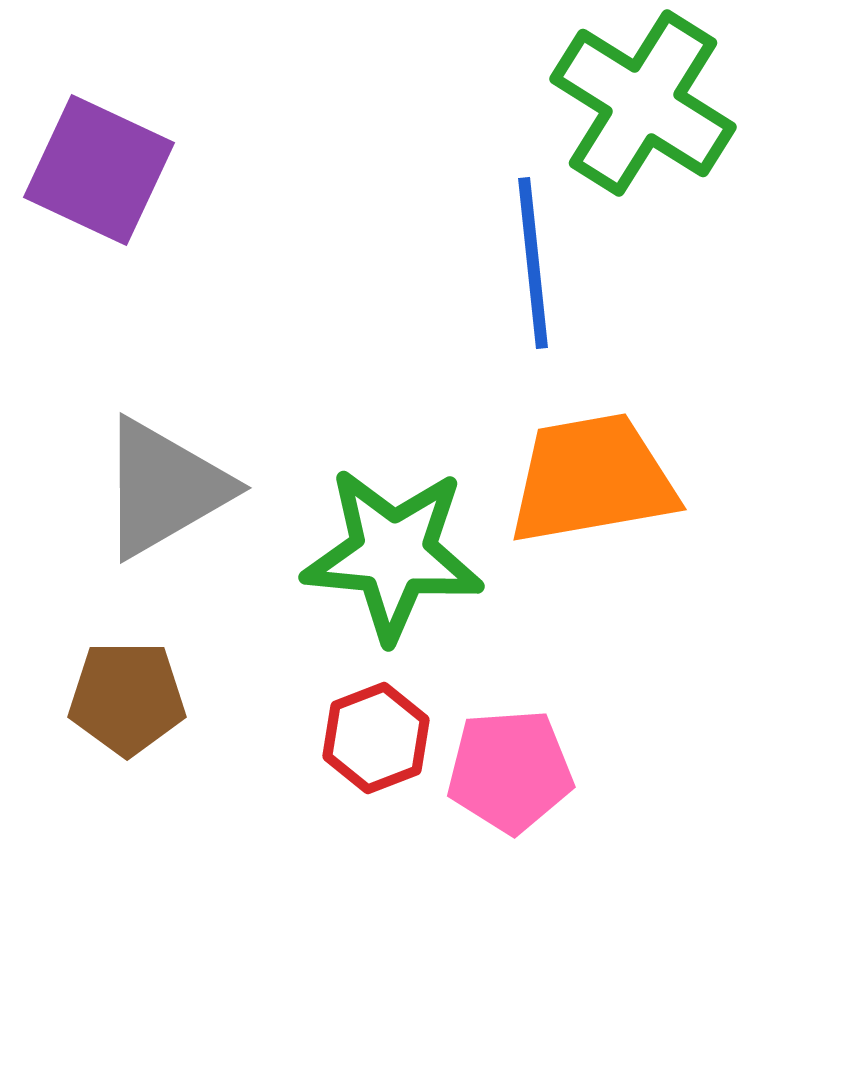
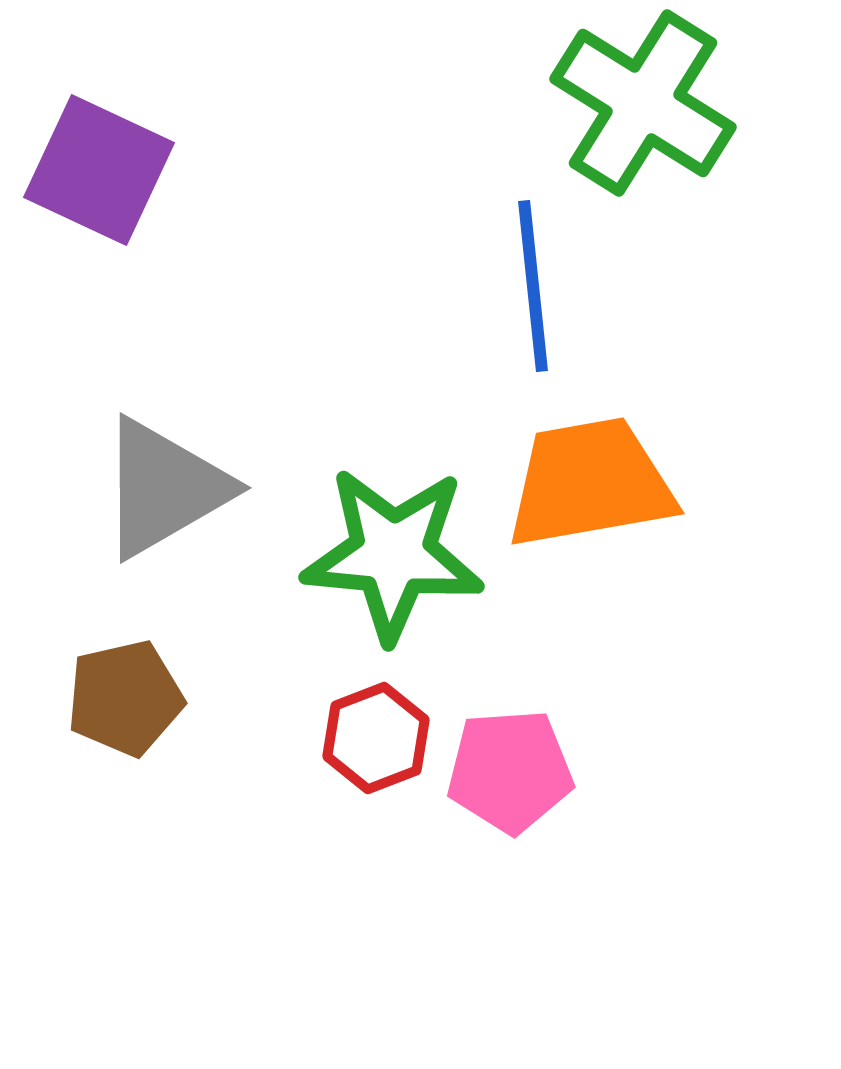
blue line: moved 23 px down
orange trapezoid: moved 2 px left, 4 px down
brown pentagon: moved 2 px left; rotated 13 degrees counterclockwise
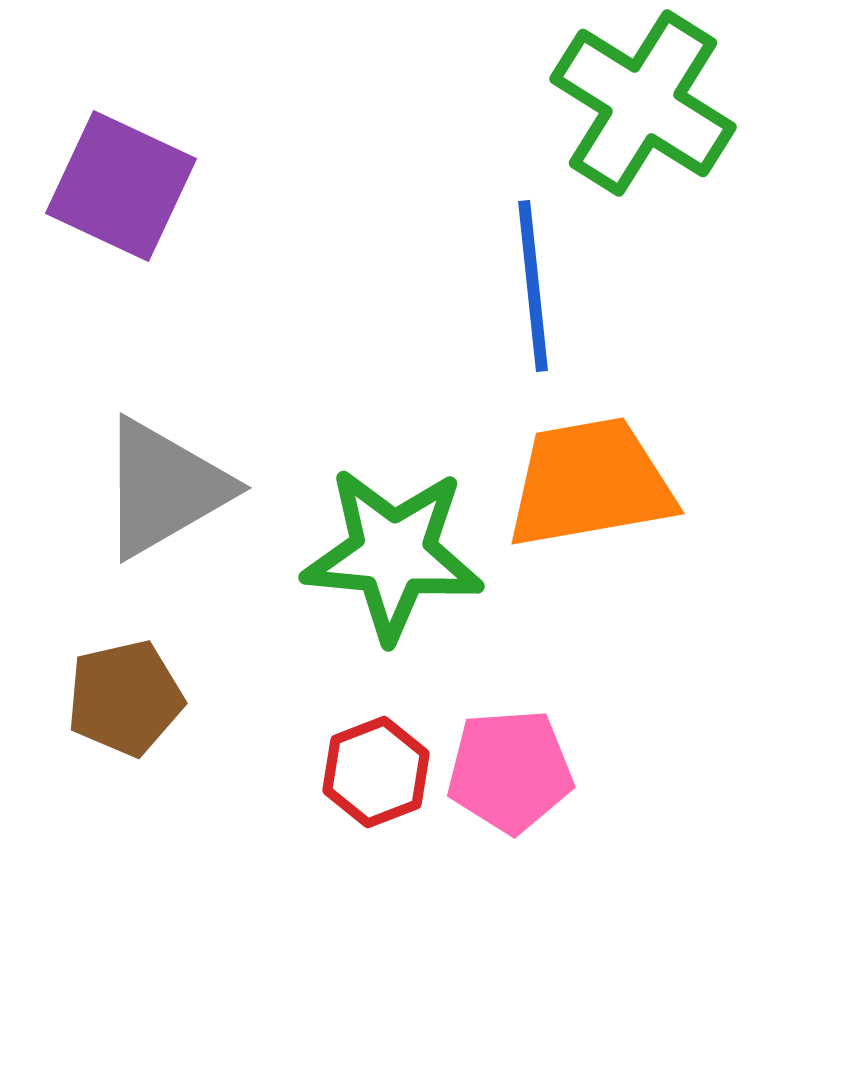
purple square: moved 22 px right, 16 px down
red hexagon: moved 34 px down
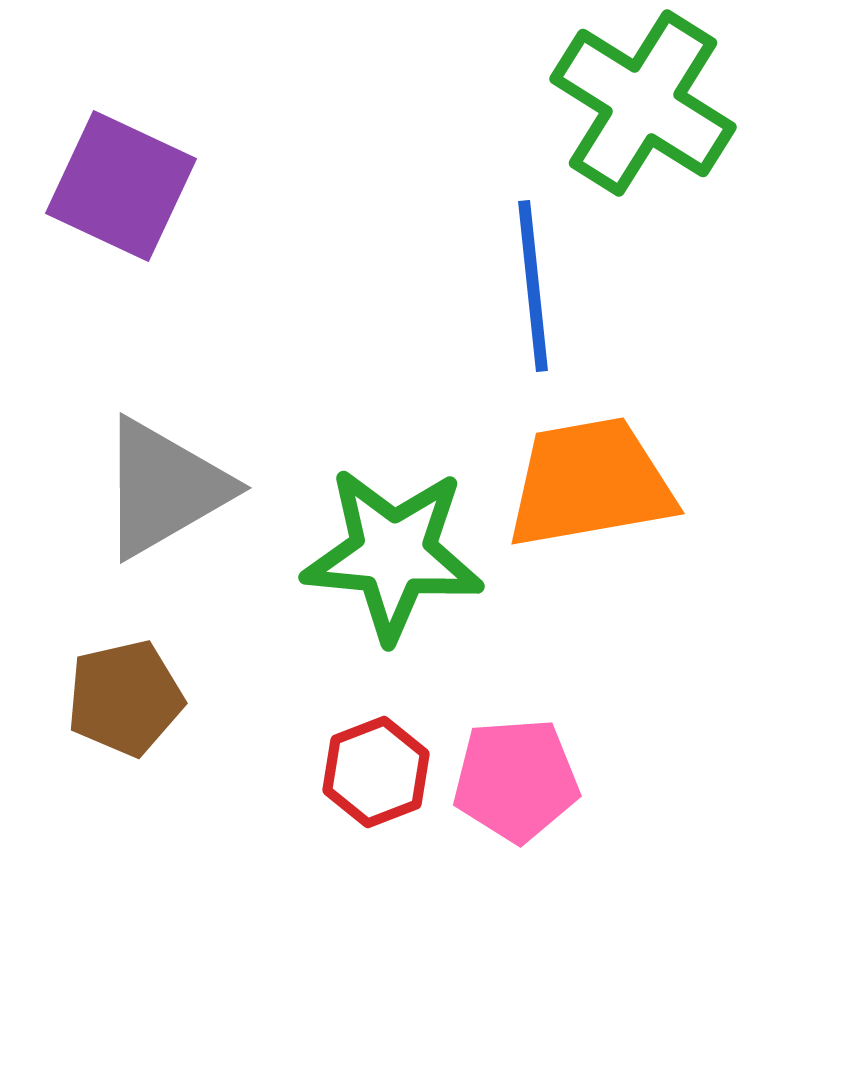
pink pentagon: moved 6 px right, 9 px down
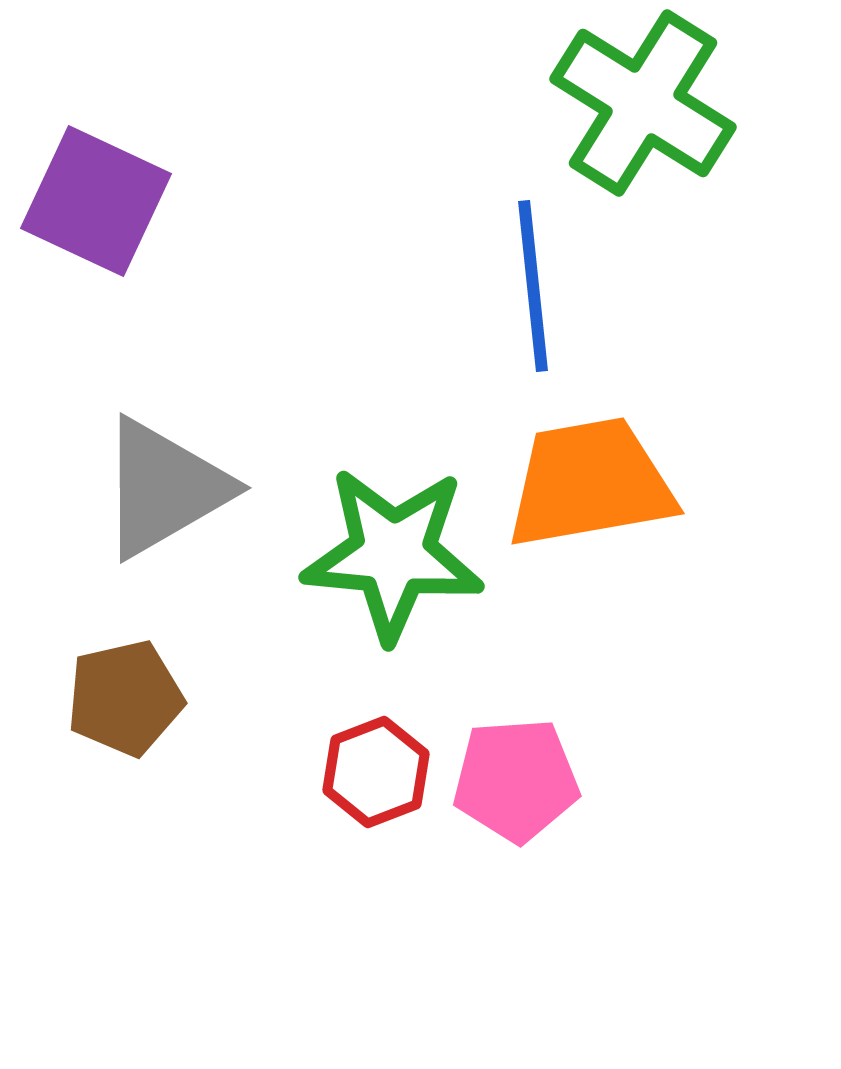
purple square: moved 25 px left, 15 px down
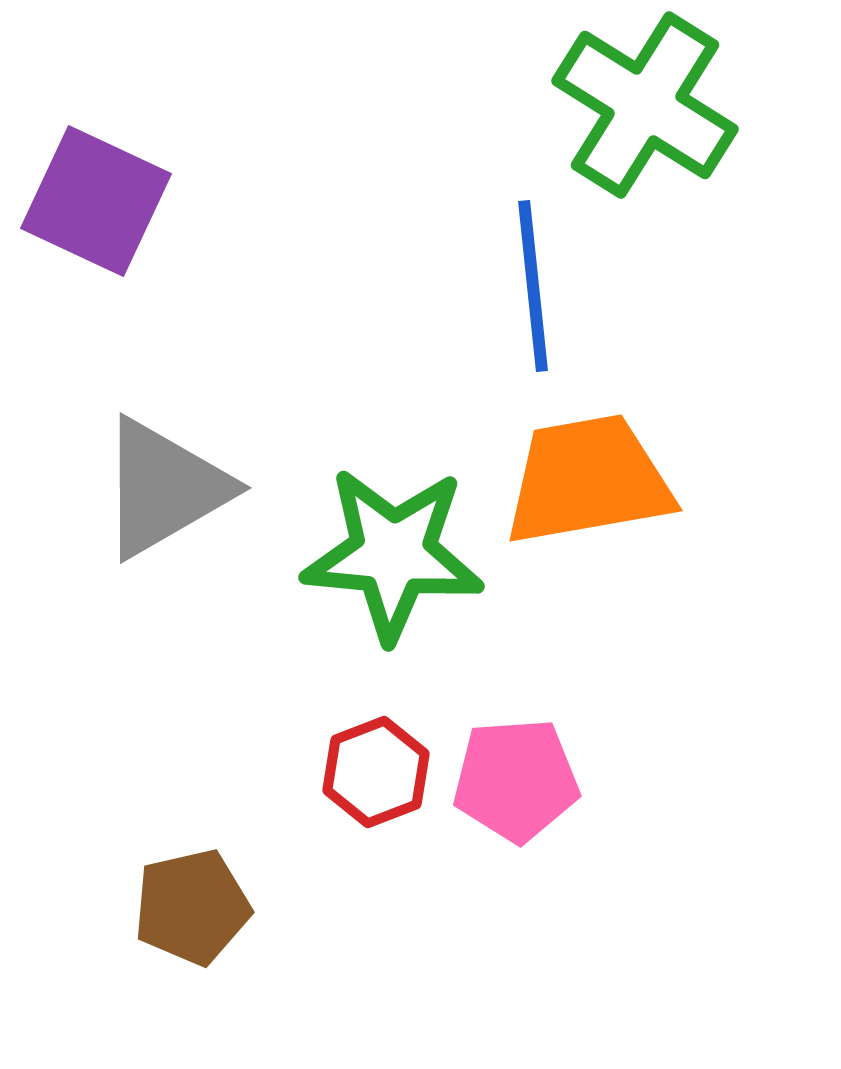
green cross: moved 2 px right, 2 px down
orange trapezoid: moved 2 px left, 3 px up
brown pentagon: moved 67 px right, 209 px down
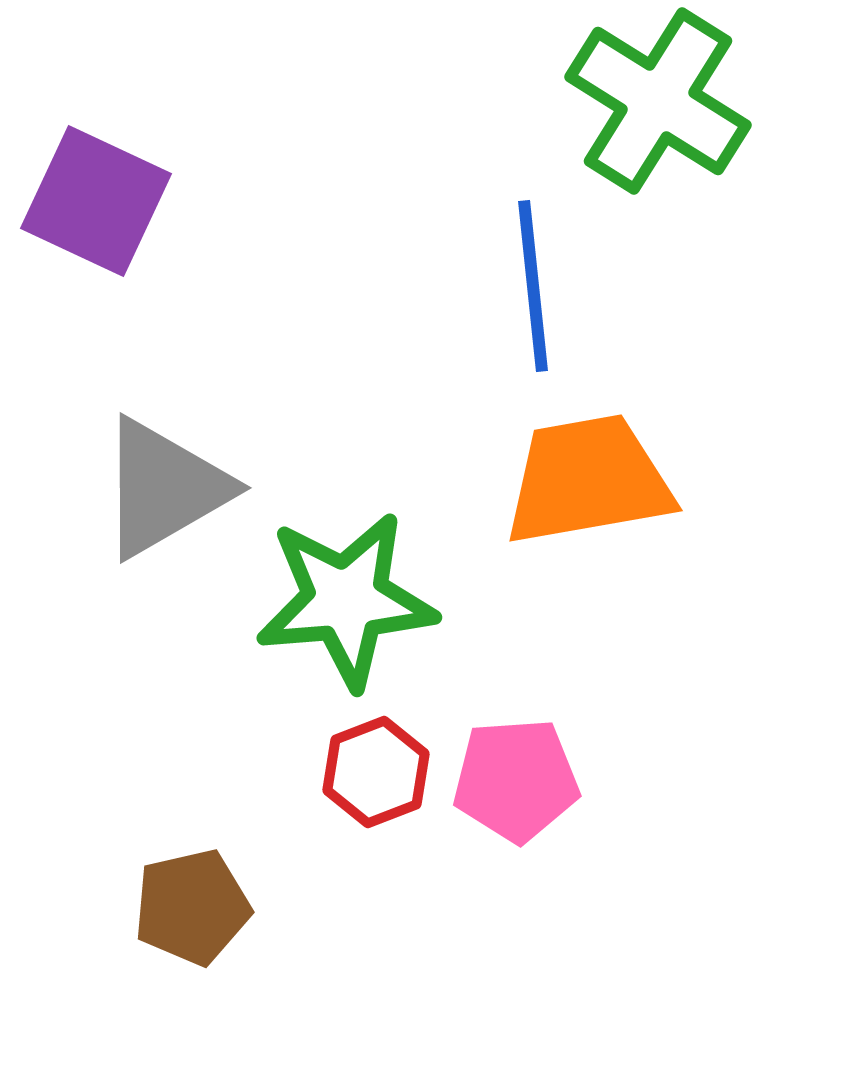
green cross: moved 13 px right, 4 px up
green star: moved 47 px left, 46 px down; rotated 10 degrees counterclockwise
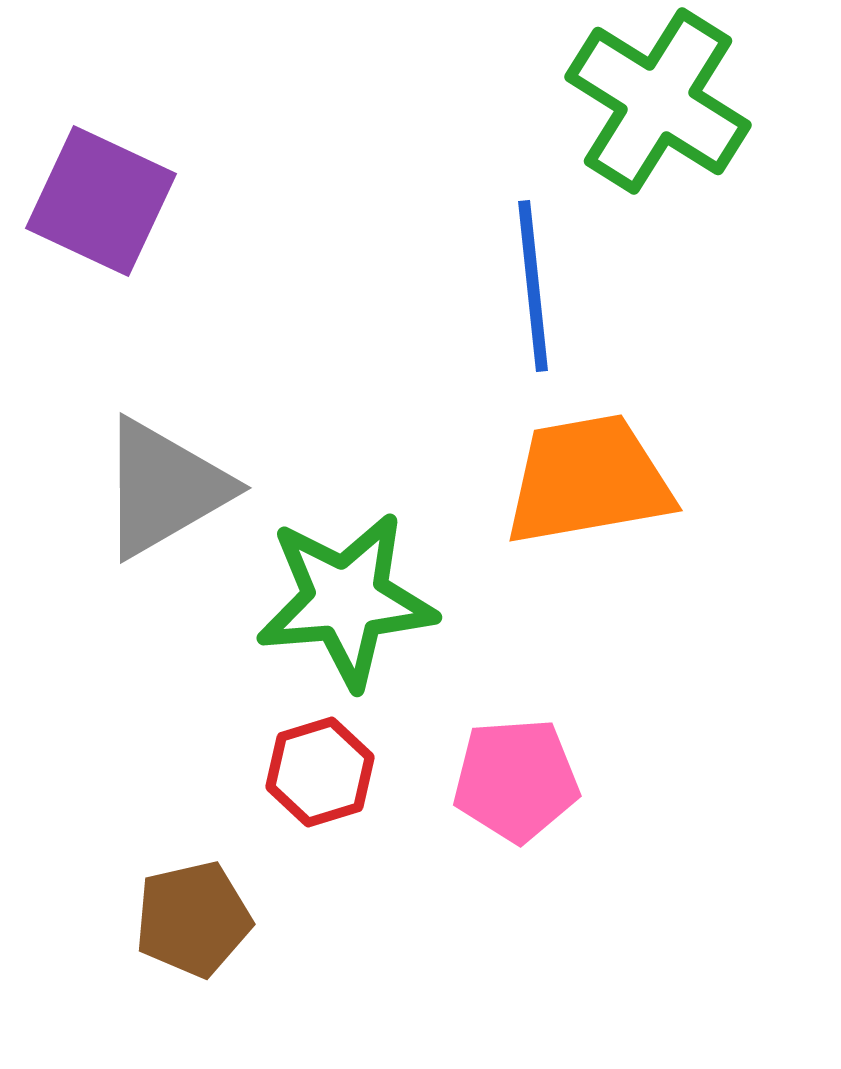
purple square: moved 5 px right
red hexagon: moved 56 px left; rotated 4 degrees clockwise
brown pentagon: moved 1 px right, 12 px down
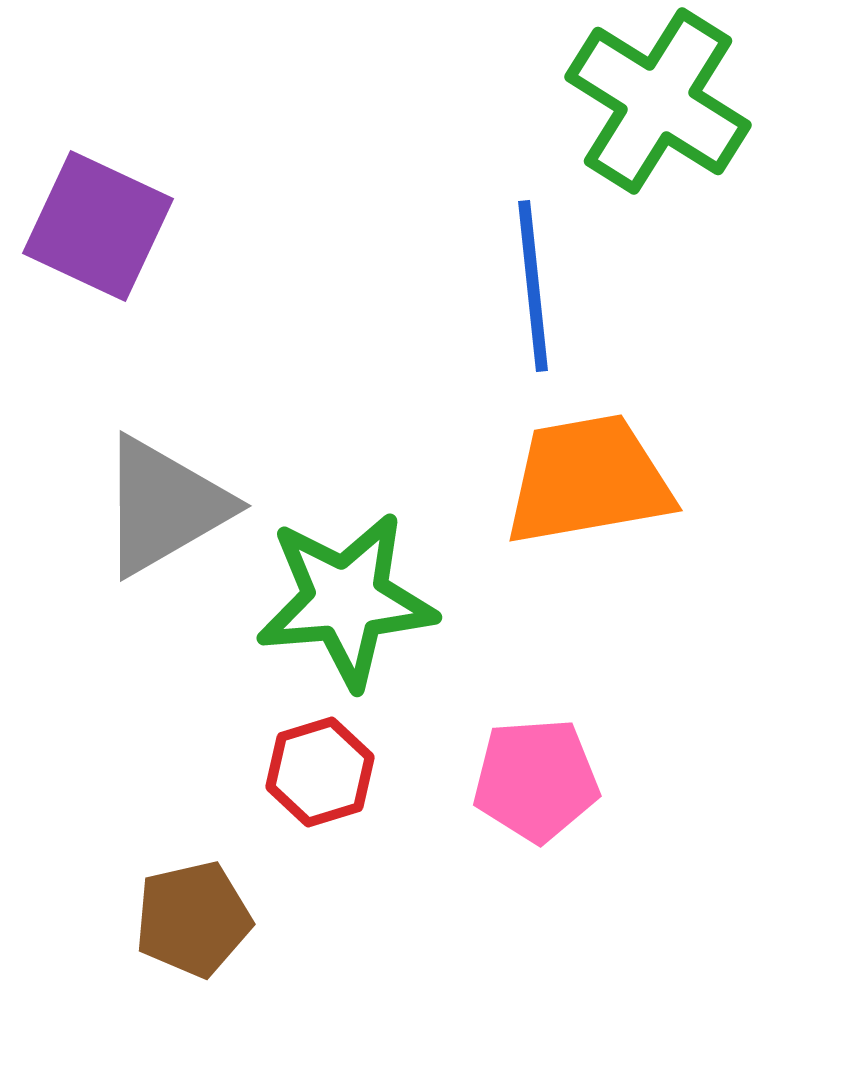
purple square: moved 3 px left, 25 px down
gray triangle: moved 18 px down
pink pentagon: moved 20 px right
